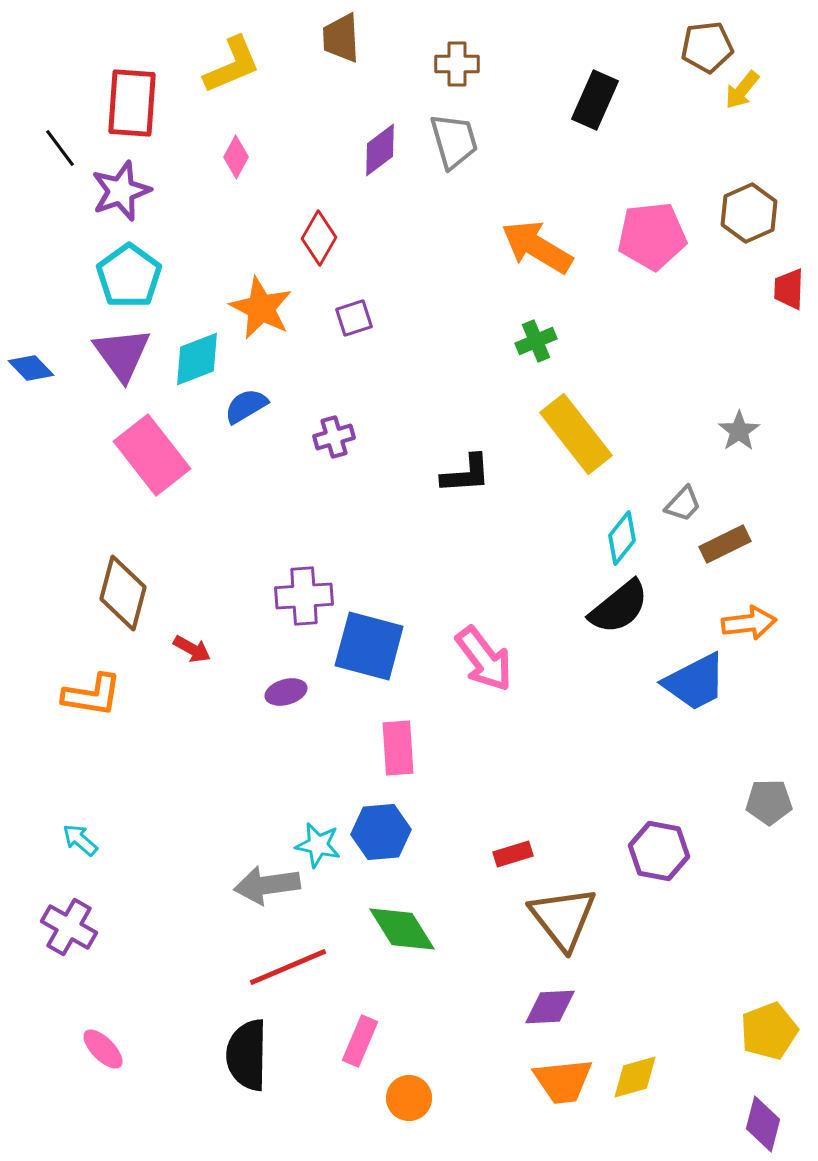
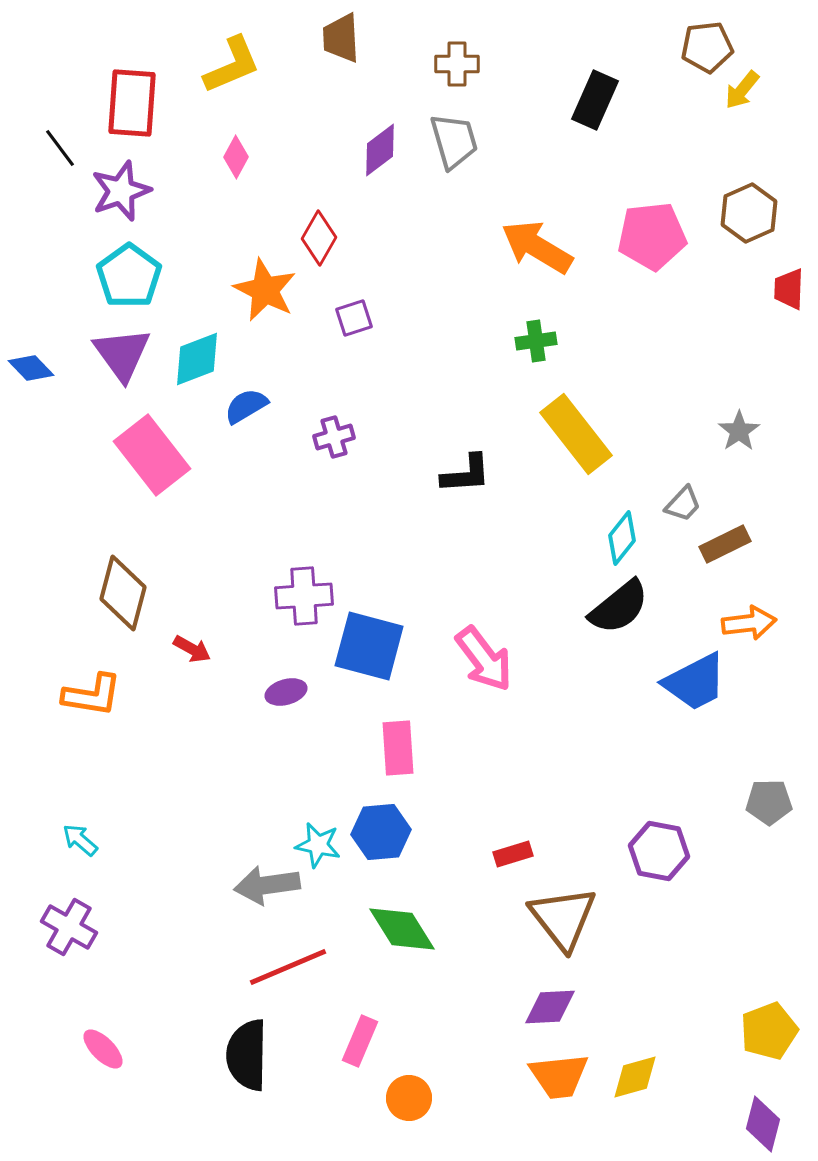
orange star at (261, 308): moved 4 px right, 18 px up
green cross at (536, 341): rotated 15 degrees clockwise
orange trapezoid at (563, 1081): moved 4 px left, 5 px up
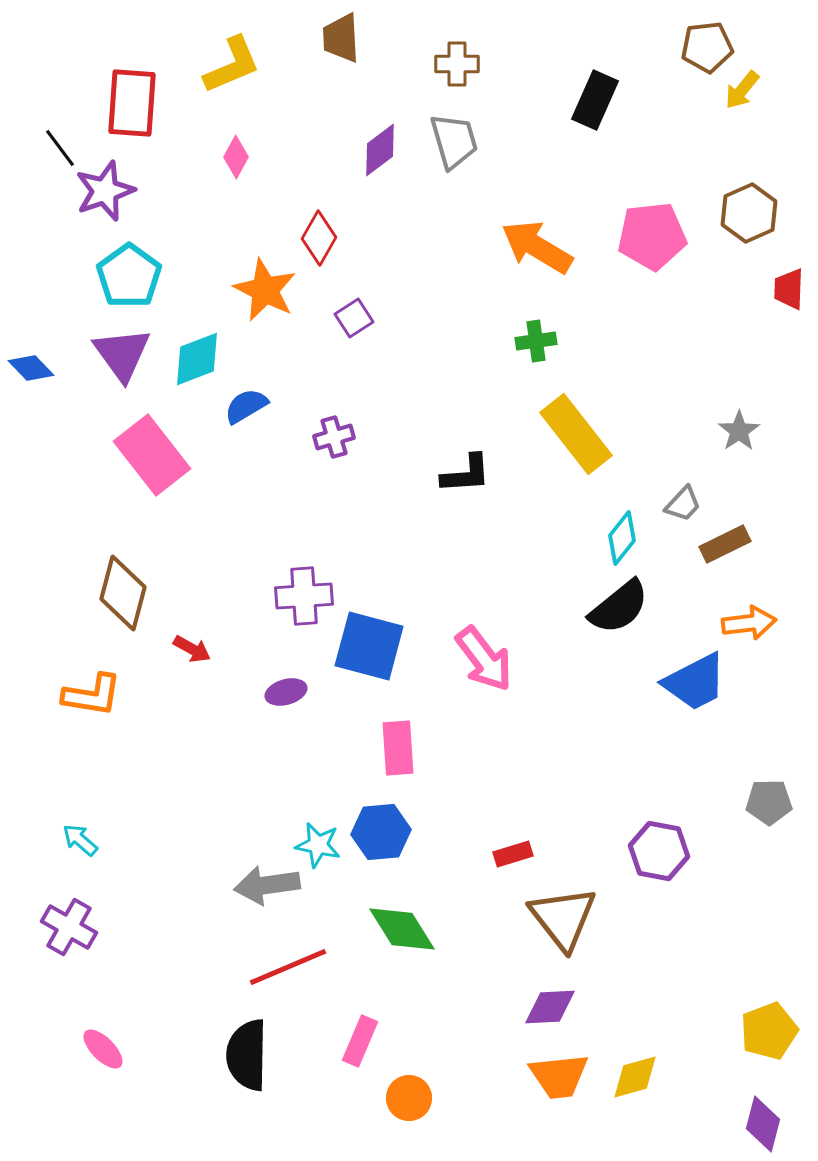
purple star at (121, 191): moved 16 px left
purple square at (354, 318): rotated 15 degrees counterclockwise
